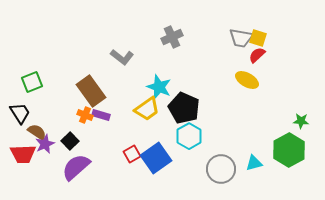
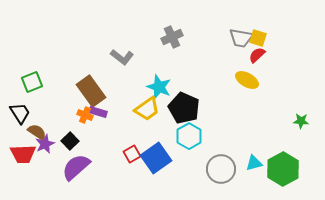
purple rectangle: moved 3 px left, 3 px up
green hexagon: moved 6 px left, 19 px down
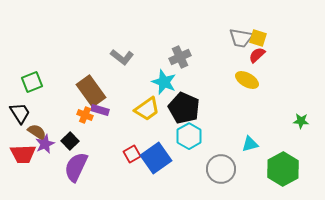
gray cross: moved 8 px right, 20 px down
cyan star: moved 5 px right, 5 px up
purple rectangle: moved 2 px right, 2 px up
cyan triangle: moved 4 px left, 19 px up
purple semicircle: rotated 24 degrees counterclockwise
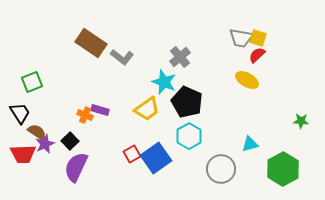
gray cross: rotated 15 degrees counterclockwise
brown rectangle: moved 48 px up; rotated 20 degrees counterclockwise
black pentagon: moved 3 px right, 6 px up
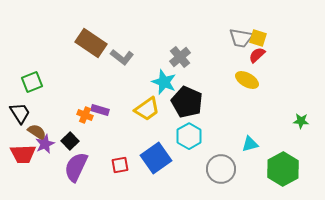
red square: moved 12 px left, 11 px down; rotated 18 degrees clockwise
